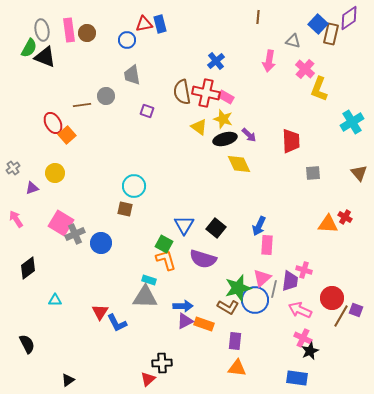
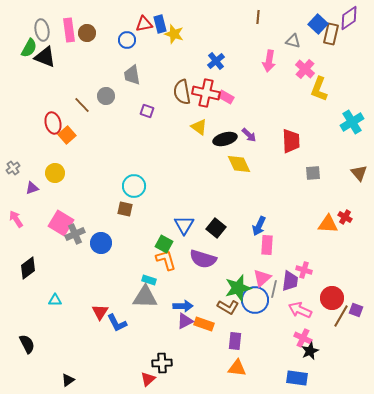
brown line at (82, 105): rotated 54 degrees clockwise
yellow star at (223, 119): moved 49 px left, 85 px up
red ellipse at (53, 123): rotated 15 degrees clockwise
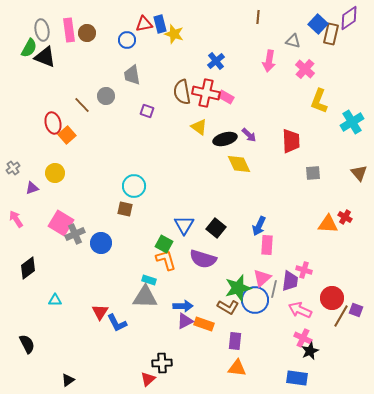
yellow L-shape at (319, 89): moved 12 px down
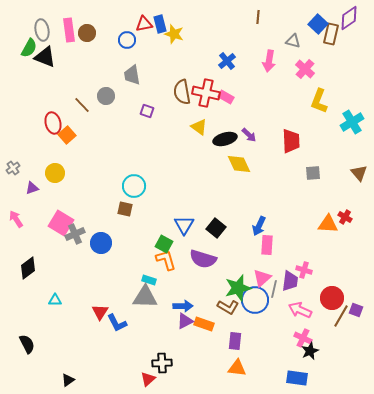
blue cross at (216, 61): moved 11 px right
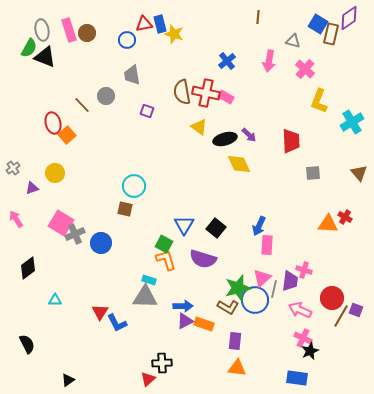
blue square at (318, 24): rotated 12 degrees counterclockwise
pink rectangle at (69, 30): rotated 10 degrees counterclockwise
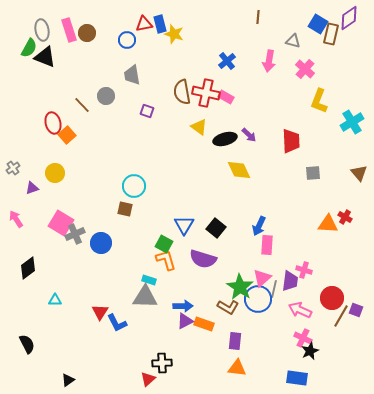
yellow diamond at (239, 164): moved 6 px down
green star at (238, 288): moved 2 px right, 1 px up; rotated 24 degrees counterclockwise
blue circle at (255, 300): moved 3 px right, 1 px up
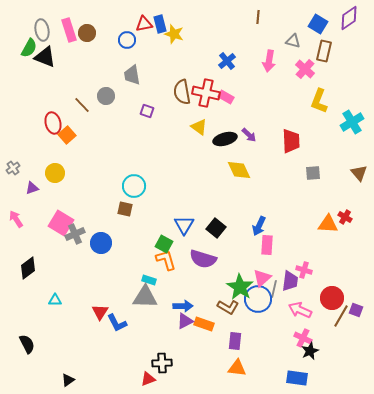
brown rectangle at (331, 34): moved 7 px left, 17 px down
red triangle at (148, 379): rotated 21 degrees clockwise
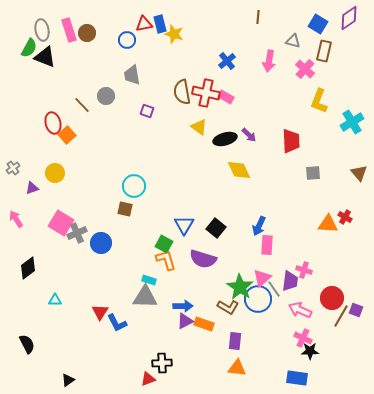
gray cross at (75, 234): moved 2 px right, 1 px up
gray line at (274, 289): rotated 48 degrees counterclockwise
black star at (310, 351): rotated 24 degrees clockwise
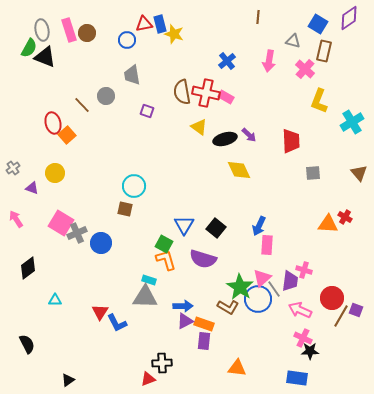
purple triangle at (32, 188): rotated 40 degrees clockwise
purple rectangle at (235, 341): moved 31 px left
